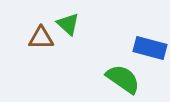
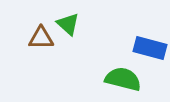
green semicircle: rotated 21 degrees counterclockwise
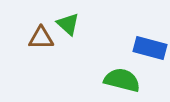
green semicircle: moved 1 px left, 1 px down
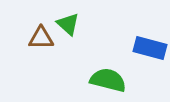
green semicircle: moved 14 px left
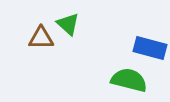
green semicircle: moved 21 px right
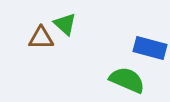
green triangle: moved 3 px left
green semicircle: moved 2 px left; rotated 9 degrees clockwise
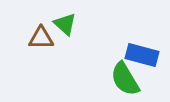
blue rectangle: moved 8 px left, 7 px down
green semicircle: moved 2 px left, 1 px up; rotated 144 degrees counterclockwise
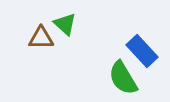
blue rectangle: moved 4 px up; rotated 32 degrees clockwise
green semicircle: moved 2 px left, 1 px up
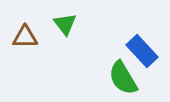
green triangle: rotated 10 degrees clockwise
brown triangle: moved 16 px left, 1 px up
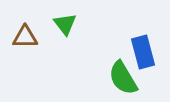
blue rectangle: moved 1 px right, 1 px down; rotated 28 degrees clockwise
